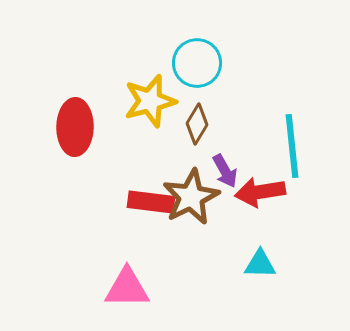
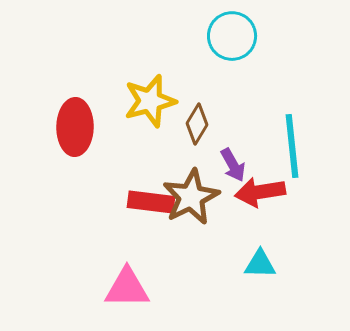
cyan circle: moved 35 px right, 27 px up
purple arrow: moved 8 px right, 6 px up
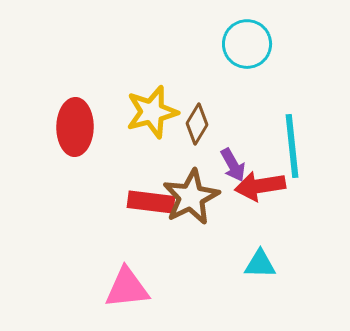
cyan circle: moved 15 px right, 8 px down
yellow star: moved 2 px right, 11 px down
red arrow: moved 6 px up
pink triangle: rotated 6 degrees counterclockwise
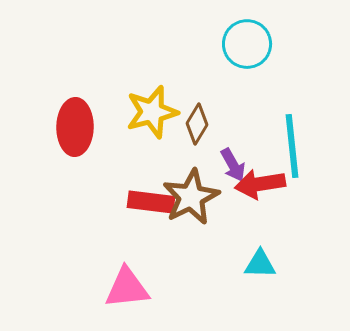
red arrow: moved 2 px up
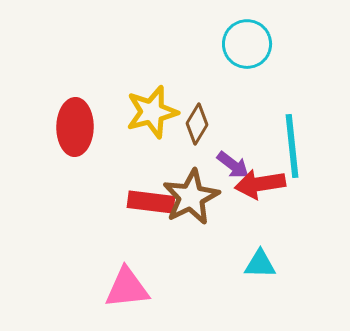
purple arrow: rotated 24 degrees counterclockwise
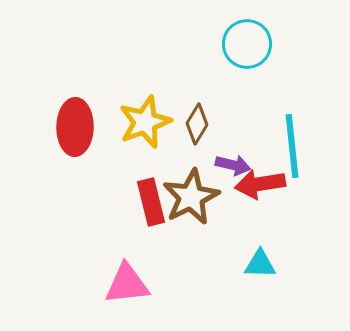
yellow star: moved 7 px left, 10 px down; rotated 6 degrees counterclockwise
purple arrow: rotated 24 degrees counterclockwise
red rectangle: rotated 69 degrees clockwise
pink triangle: moved 4 px up
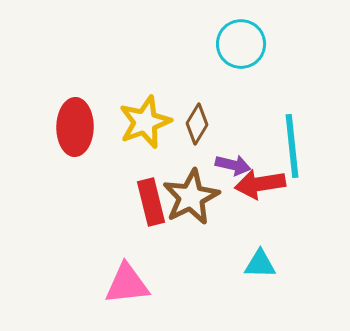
cyan circle: moved 6 px left
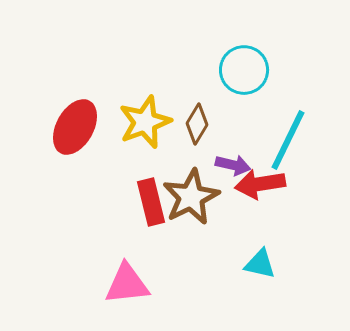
cyan circle: moved 3 px right, 26 px down
red ellipse: rotated 28 degrees clockwise
cyan line: moved 4 px left, 6 px up; rotated 32 degrees clockwise
cyan triangle: rotated 12 degrees clockwise
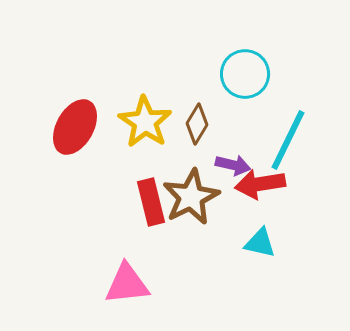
cyan circle: moved 1 px right, 4 px down
yellow star: rotated 18 degrees counterclockwise
cyan triangle: moved 21 px up
